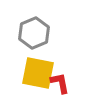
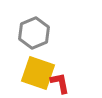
yellow square: rotated 8 degrees clockwise
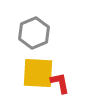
yellow square: rotated 16 degrees counterclockwise
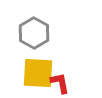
gray hexagon: rotated 8 degrees counterclockwise
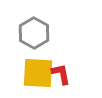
red L-shape: moved 1 px right, 9 px up
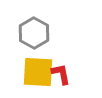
yellow square: moved 1 px up
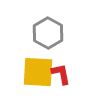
gray hexagon: moved 14 px right
